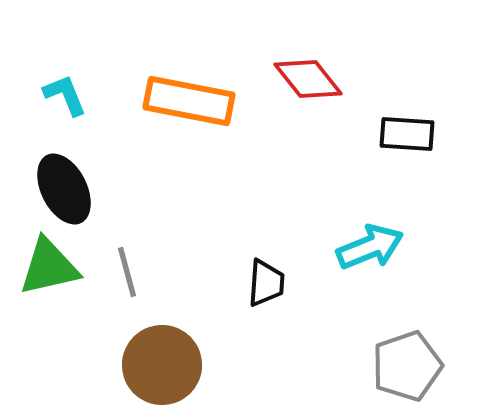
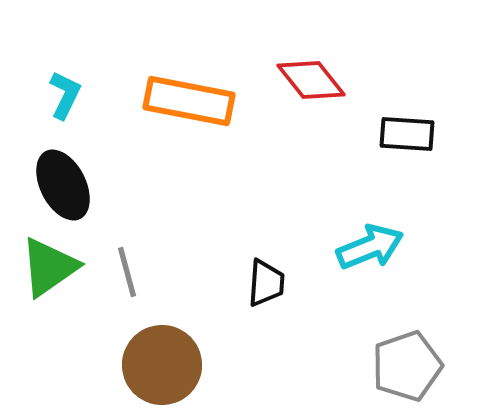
red diamond: moved 3 px right, 1 px down
cyan L-shape: rotated 48 degrees clockwise
black ellipse: moved 1 px left, 4 px up
green triangle: rotated 22 degrees counterclockwise
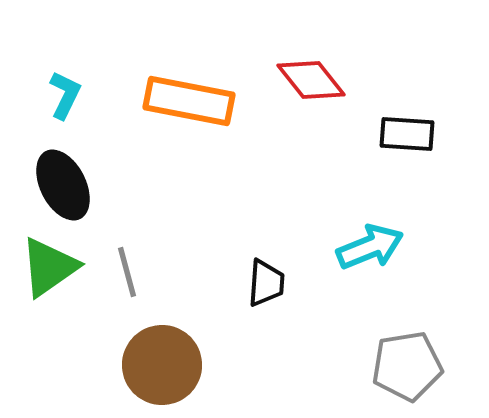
gray pentagon: rotated 10 degrees clockwise
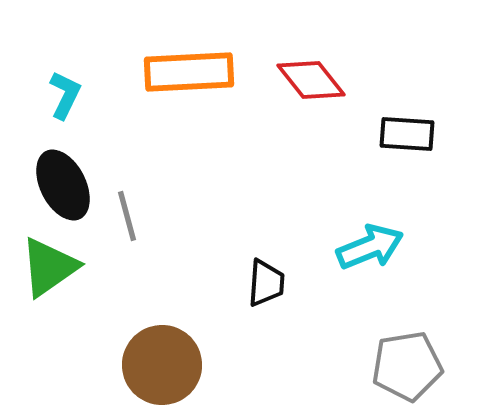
orange rectangle: moved 29 px up; rotated 14 degrees counterclockwise
gray line: moved 56 px up
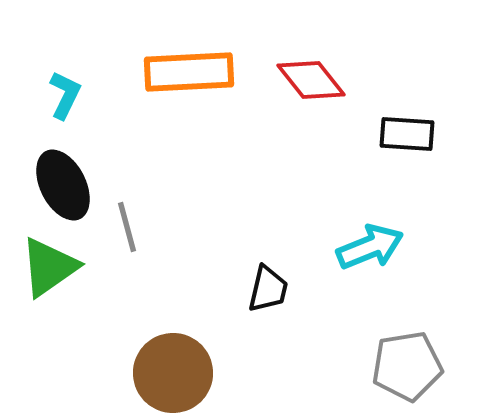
gray line: moved 11 px down
black trapezoid: moved 2 px right, 6 px down; rotated 9 degrees clockwise
brown circle: moved 11 px right, 8 px down
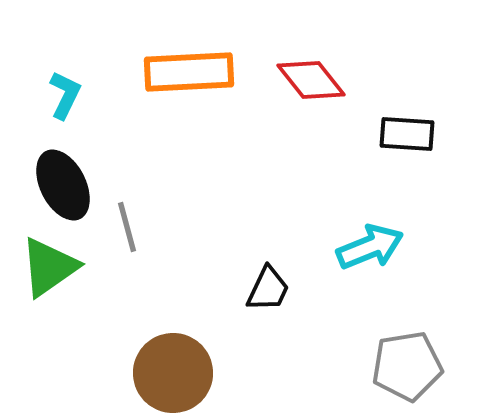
black trapezoid: rotated 12 degrees clockwise
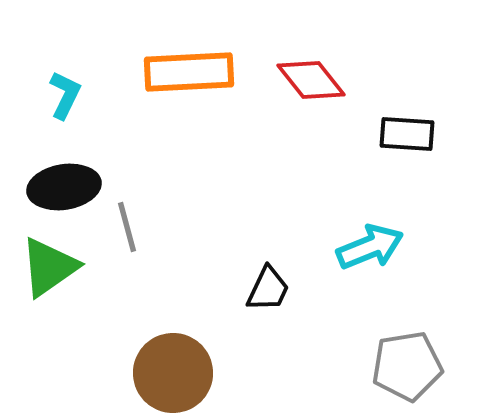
black ellipse: moved 1 px right, 2 px down; rotated 72 degrees counterclockwise
